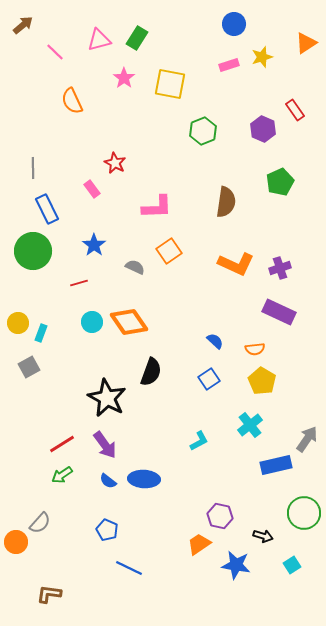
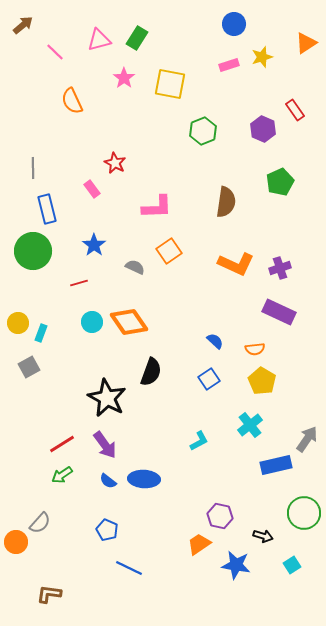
blue rectangle at (47, 209): rotated 12 degrees clockwise
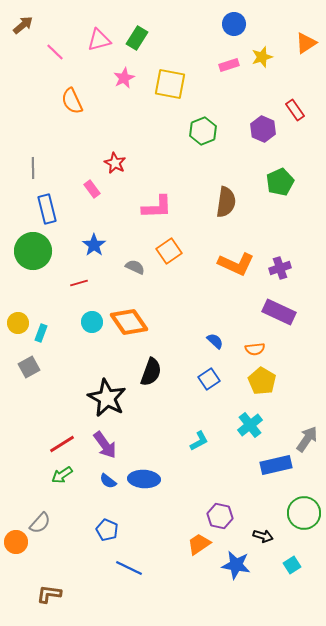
pink star at (124, 78): rotated 10 degrees clockwise
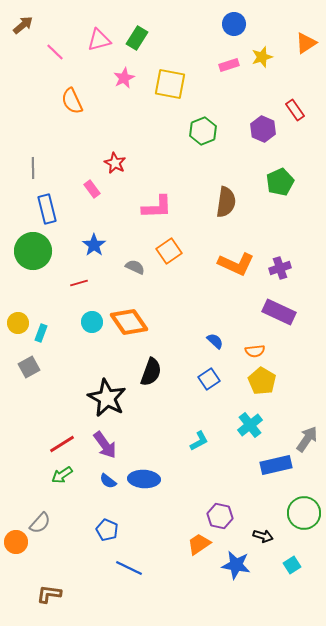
orange semicircle at (255, 349): moved 2 px down
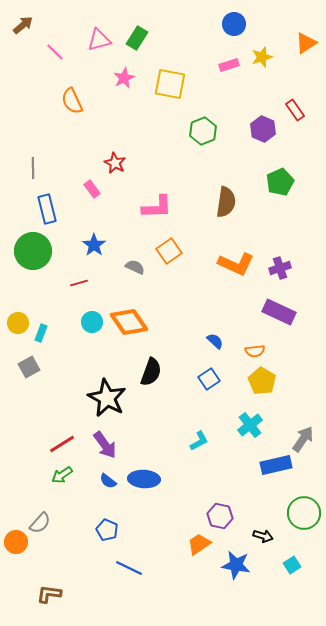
gray arrow at (307, 439): moved 4 px left
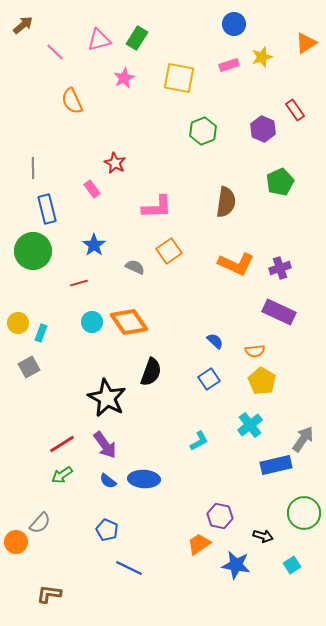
yellow square at (170, 84): moved 9 px right, 6 px up
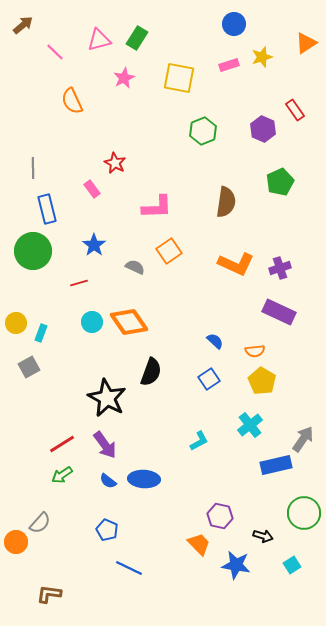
yellow circle at (18, 323): moved 2 px left
orange trapezoid at (199, 544): rotated 80 degrees clockwise
